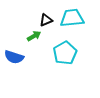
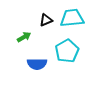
green arrow: moved 10 px left, 1 px down
cyan pentagon: moved 2 px right, 2 px up
blue semicircle: moved 23 px right, 7 px down; rotated 18 degrees counterclockwise
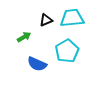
blue semicircle: rotated 24 degrees clockwise
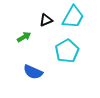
cyan trapezoid: moved 1 px right, 1 px up; rotated 125 degrees clockwise
blue semicircle: moved 4 px left, 8 px down
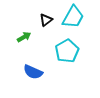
black triangle: rotated 16 degrees counterclockwise
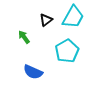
green arrow: rotated 96 degrees counterclockwise
